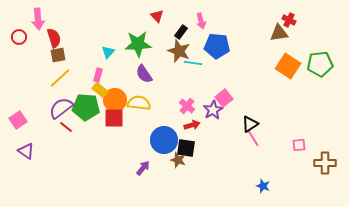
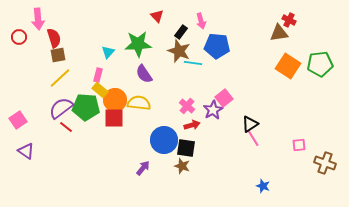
brown star at (178, 160): moved 4 px right, 6 px down
brown cross at (325, 163): rotated 20 degrees clockwise
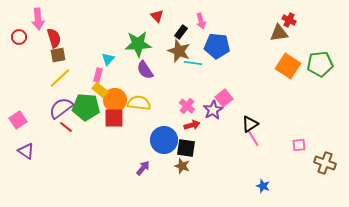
cyan triangle at (108, 52): moved 7 px down
purple semicircle at (144, 74): moved 1 px right, 4 px up
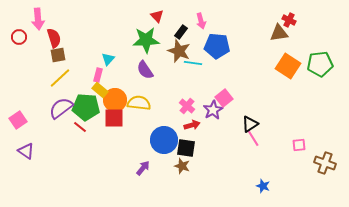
green star at (138, 44): moved 8 px right, 4 px up
red line at (66, 127): moved 14 px right
